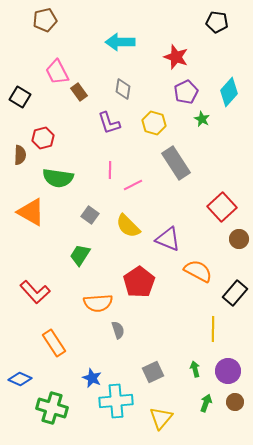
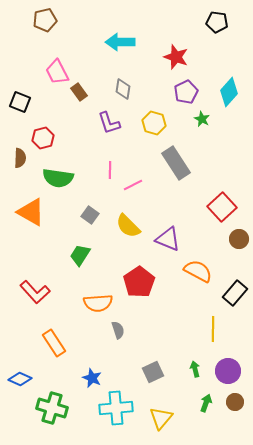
black square at (20, 97): moved 5 px down; rotated 10 degrees counterclockwise
brown semicircle at (20, 155): moved 3 px down
cyan cross at (116, 401): moved 7 px down
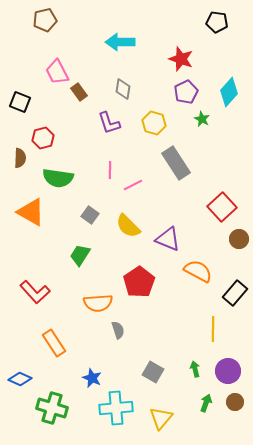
red star at (176, 57): moved 5 px right, 2 px down
gray square at (153, 372): rotated 35 degrees counterclockwise
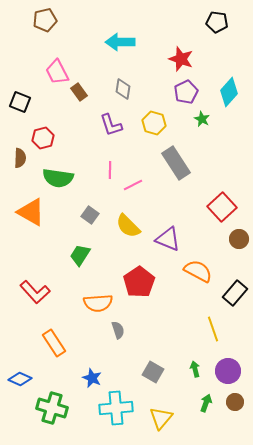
purple L-shape at (109, 123): moved 2 px right, 2 px down
yellow line at (213, 329): rotated 20 degrees counterclockwise
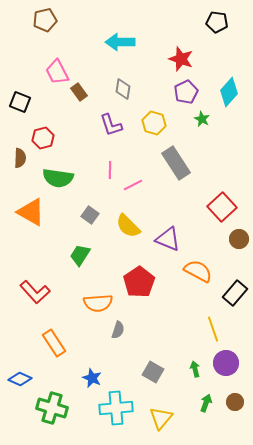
gray semicircle at (118, 330): rotated 36 degrees clockwise
purple circle at (228, 371): moved 2 px left, 8 px up
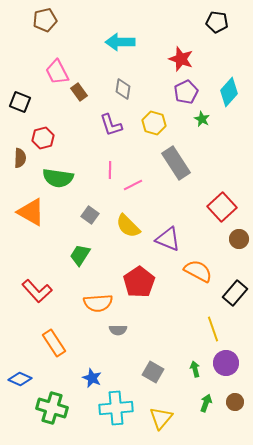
red L-shape at (35, 292): moved 2 px right, 1 px up
gray semicircle at (118, 330): rotated 72 degrees clockwise
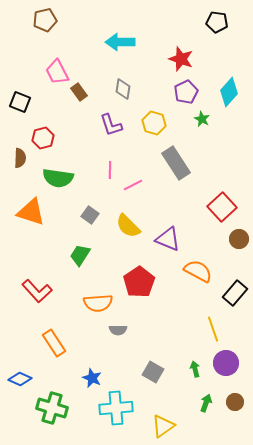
orange triangle at (31, 212): rotated 12 degrees counterclockwise
yellow triangle at (161, 418): moved 2 px right, 8 px down; rotated 15 degrees clockwise
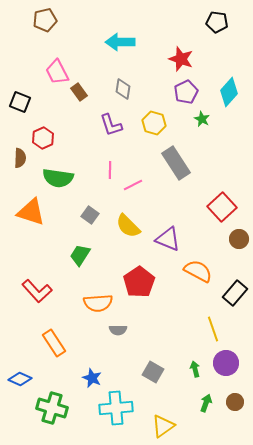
red hexagon at (43, 138): rotated 10 degrees counterclockwise
